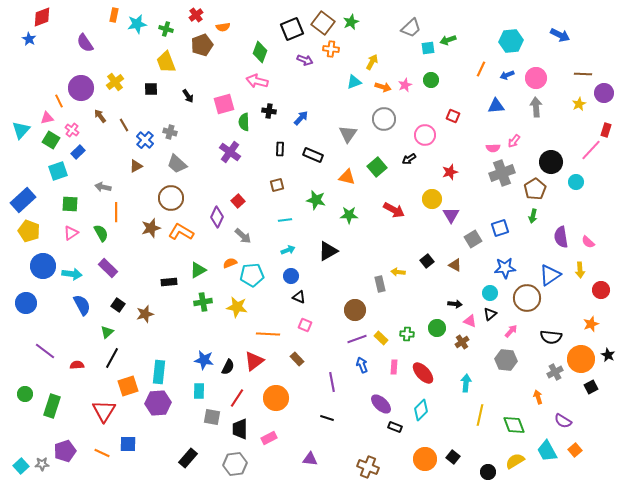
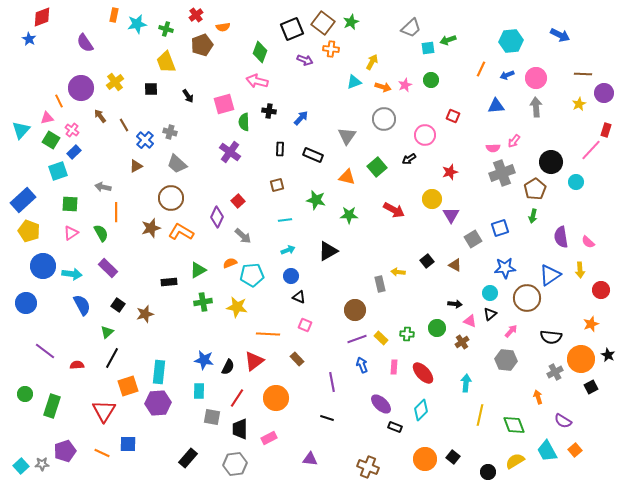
gray triangle at (348, 134): moved 1 px left, 2 px down
blue rectangle at (78, 152): moved 4 px left
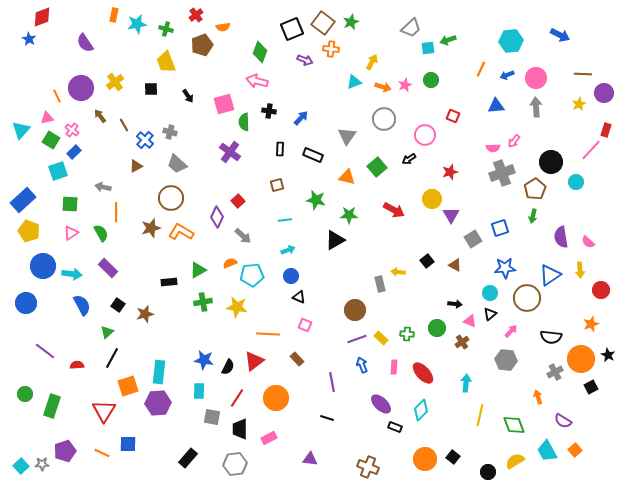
orange line at (59, 101): moved 2 px left, 5 px up
black triangle at (328, 251): moved 7 px right, 11 px up
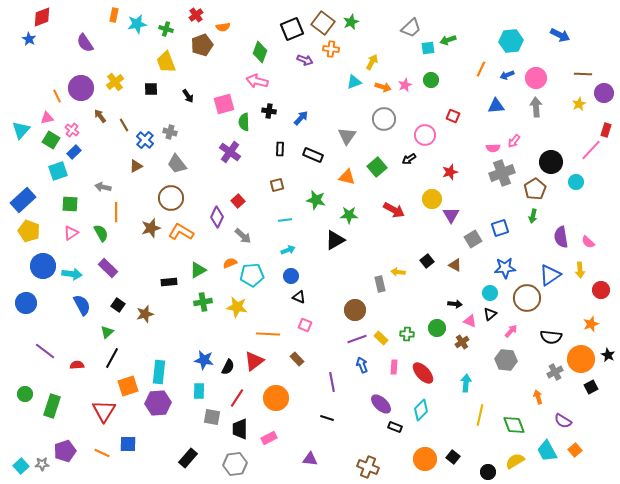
gray trapezoid at (177, 164): rotated 10 degrees clockwise
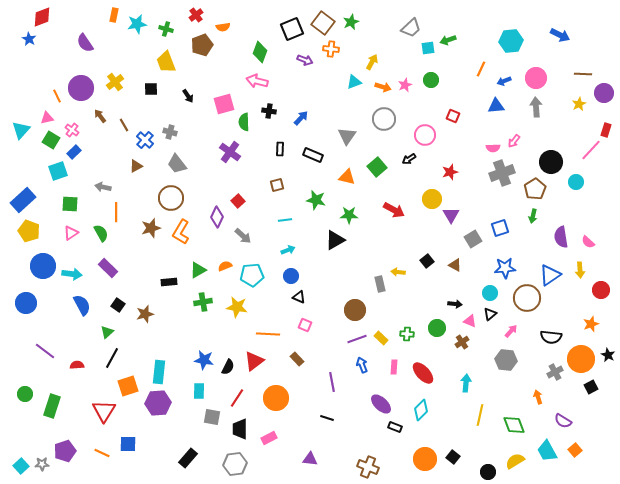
blue arrow at (507, 75): moved 3 px left, 6 px down
orange L-shape at (181, 232): rotated 90 degrees counterclockwise
orange semicircle at (230, 263): moved 5 px left, 3 px down
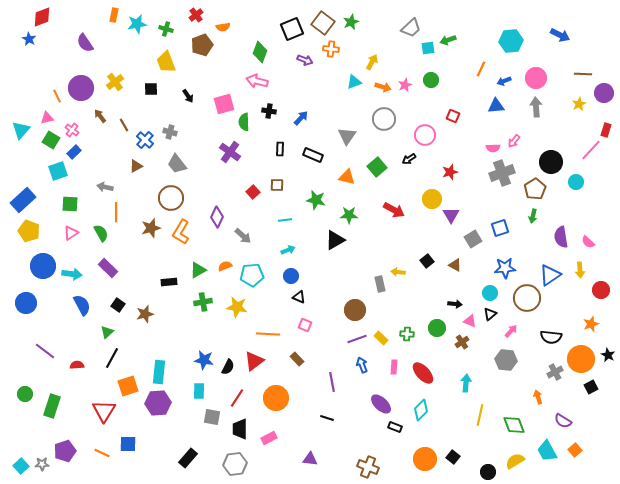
brown square at (277, 185): rotated 16 degrees clockwise
gray arrow at (103, 187): moved 2 px right
red square at (238, 201): moved 15 px right, 9 px up
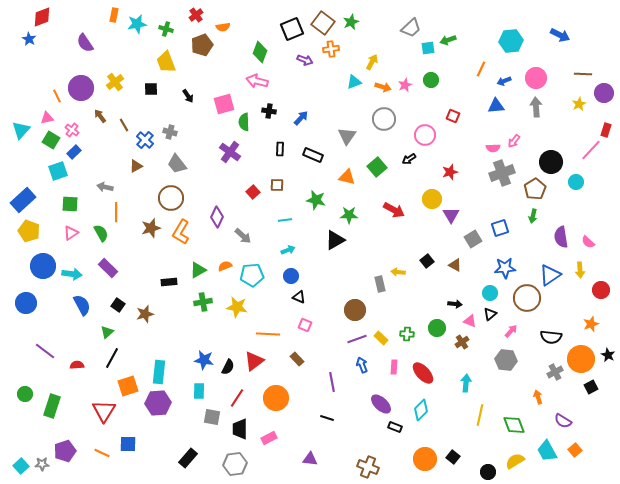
orange cross at (331, 49): rotated 14 degrees counterclockwise
